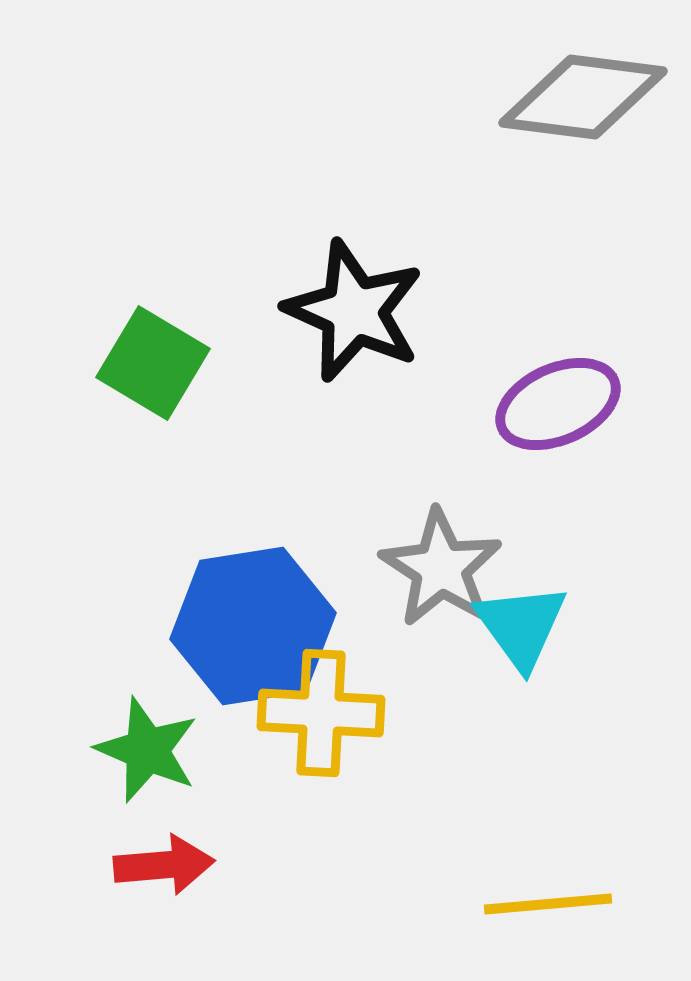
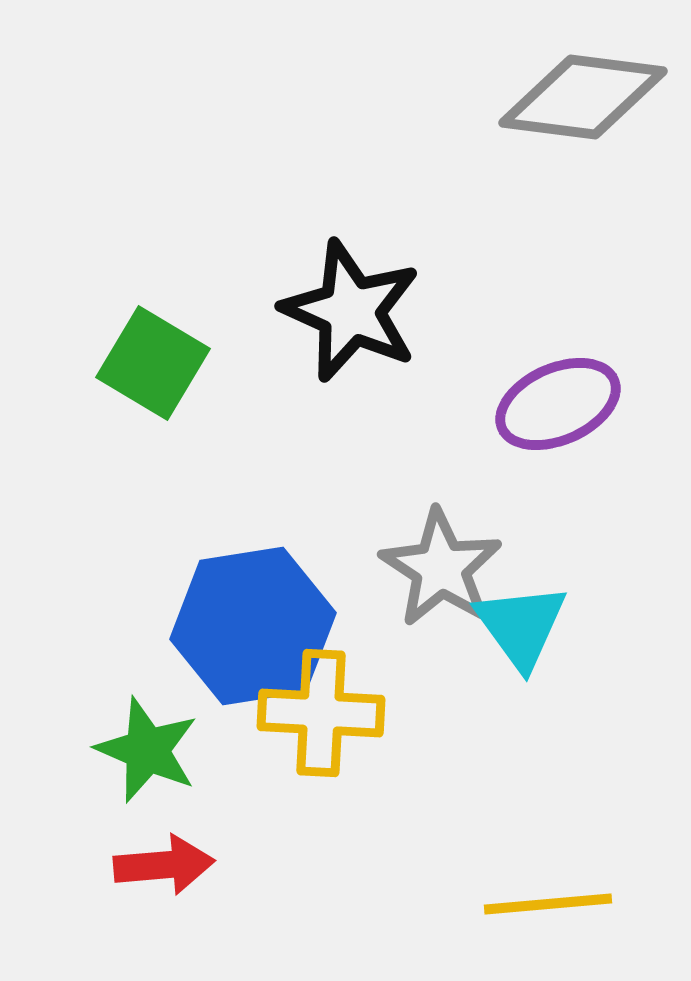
black star: moved 3 px left
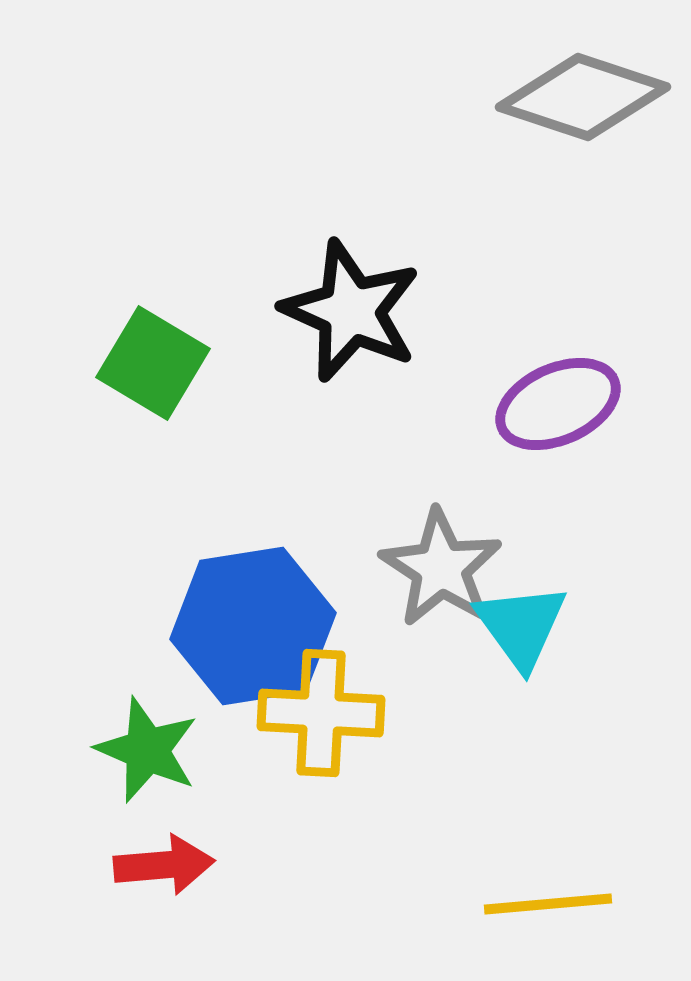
gray diamond: rotated 11 degrees clockwise
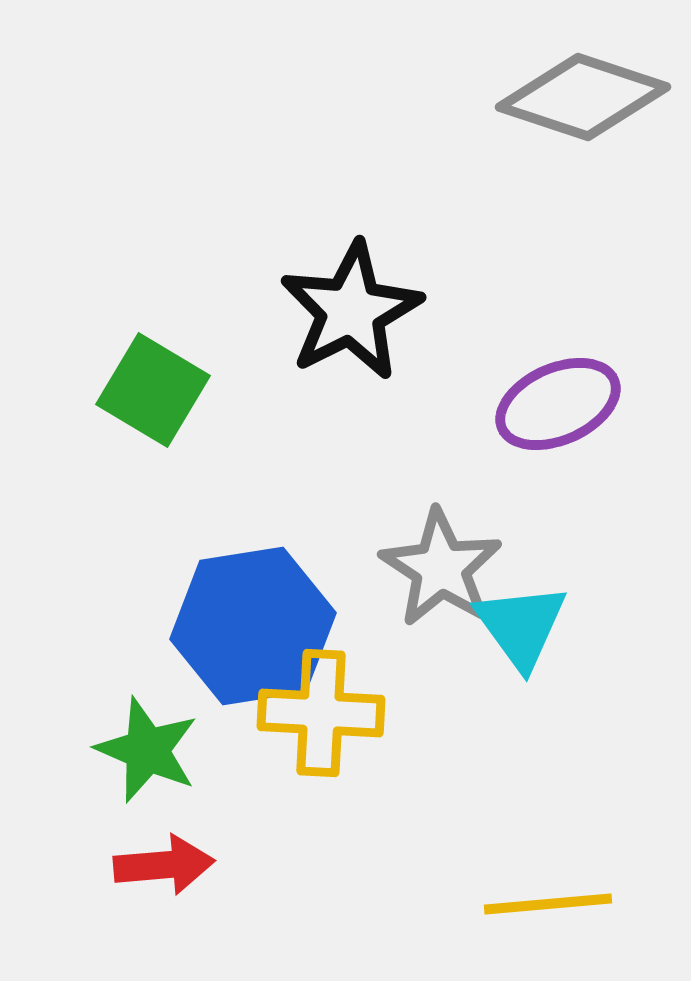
black star: rotated 21 degrees clockwise
green square: moved 27 px down
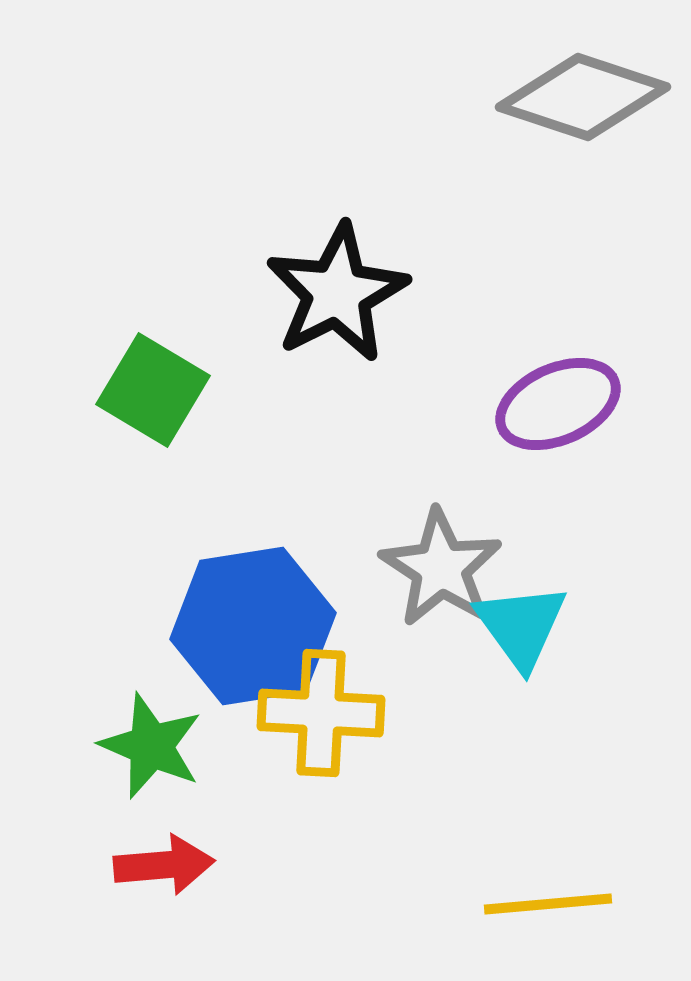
black star: moved 14 px left, 18 px up
green star: moved 4 px right, 4 px up
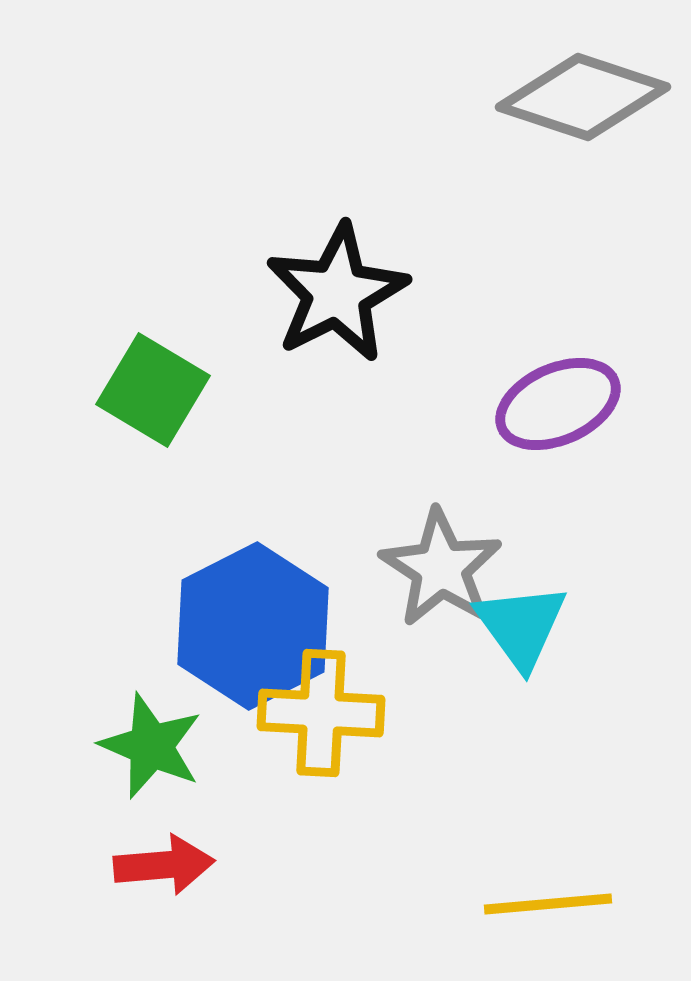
blue hexagon: rotated 18 degrees counterclockwise
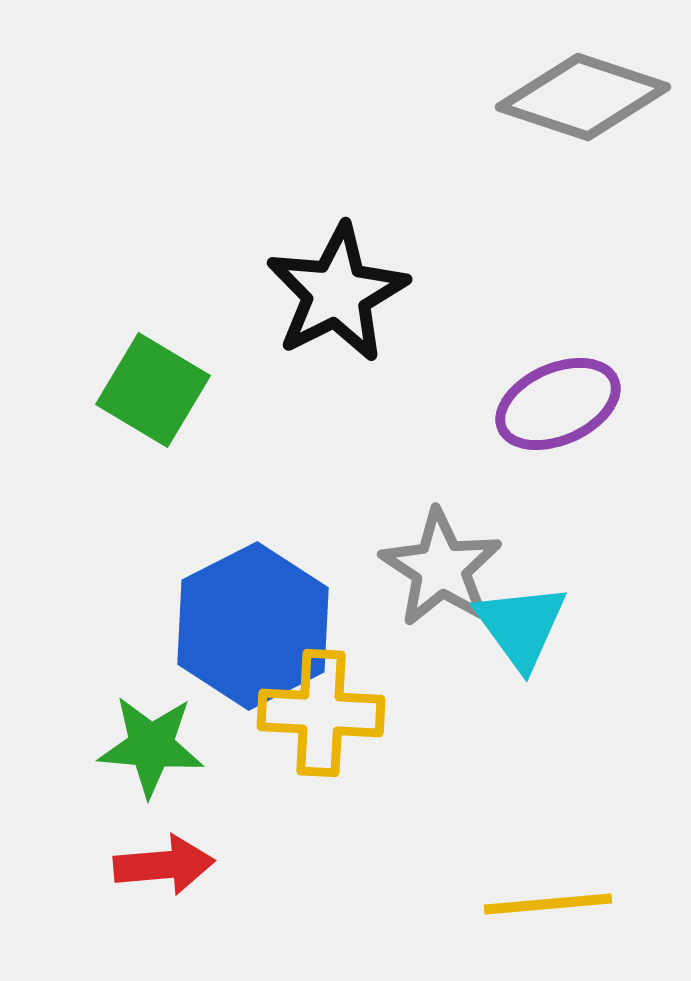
green star: rotated 18 degrees counterclockwise
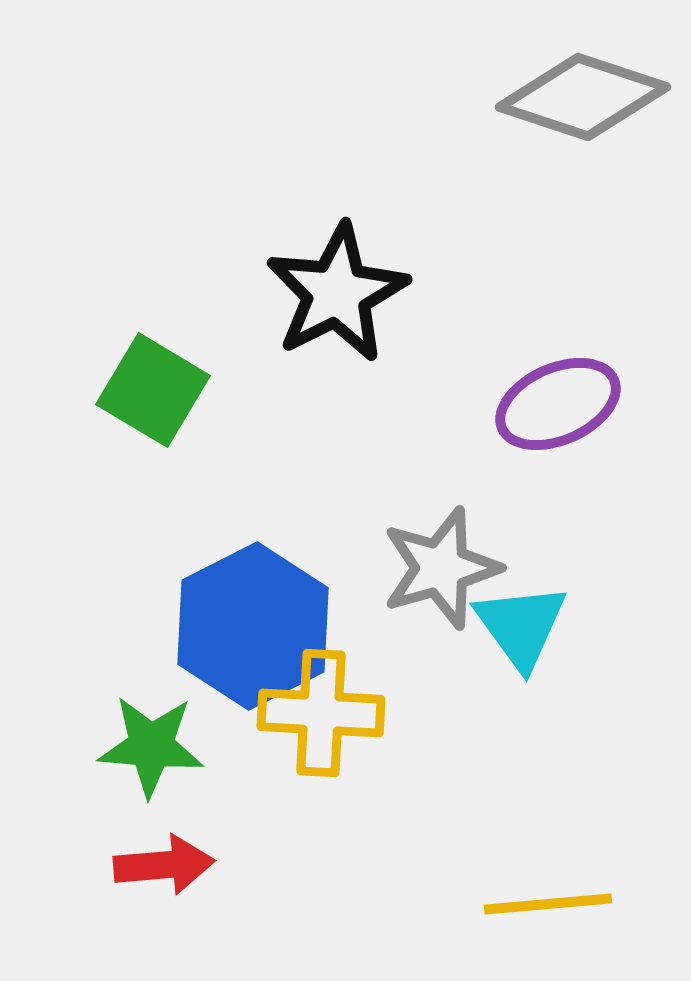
gray star: rotated 23 degrees clockwise
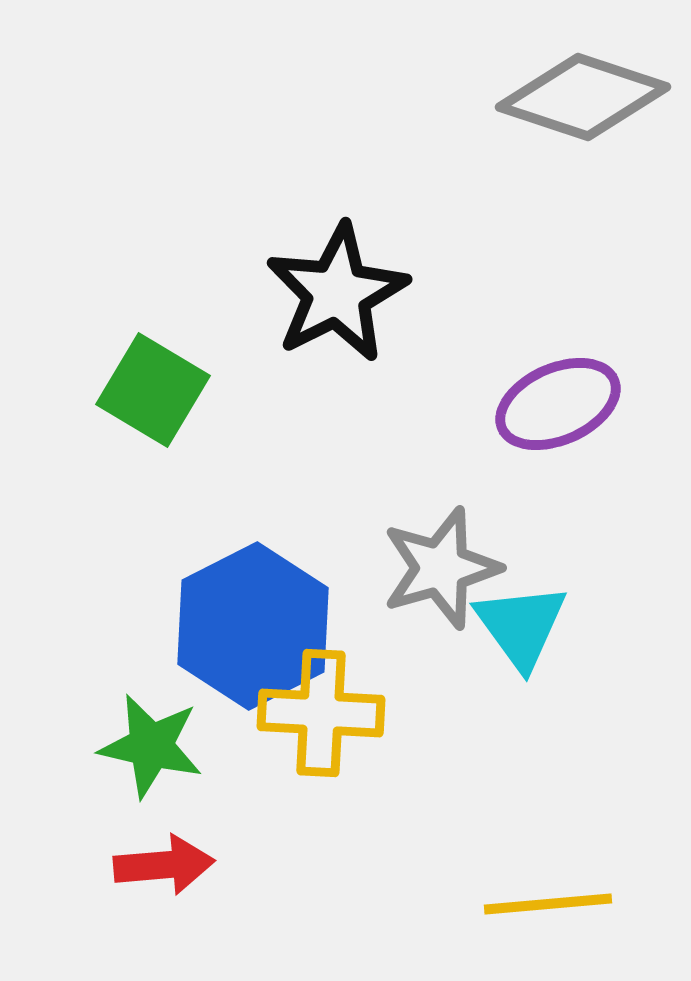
green star: rotated 8 degrees clockwise
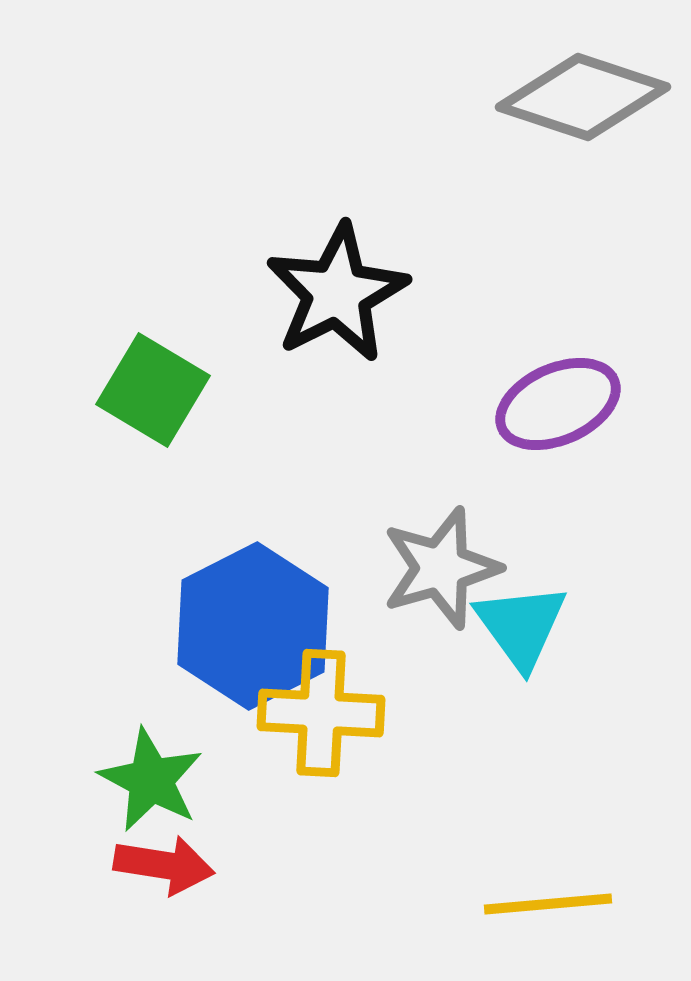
green star: moved 34 px down; rotated 15 degrees clockwise
red arrow: rotated 14 degrees clockwise
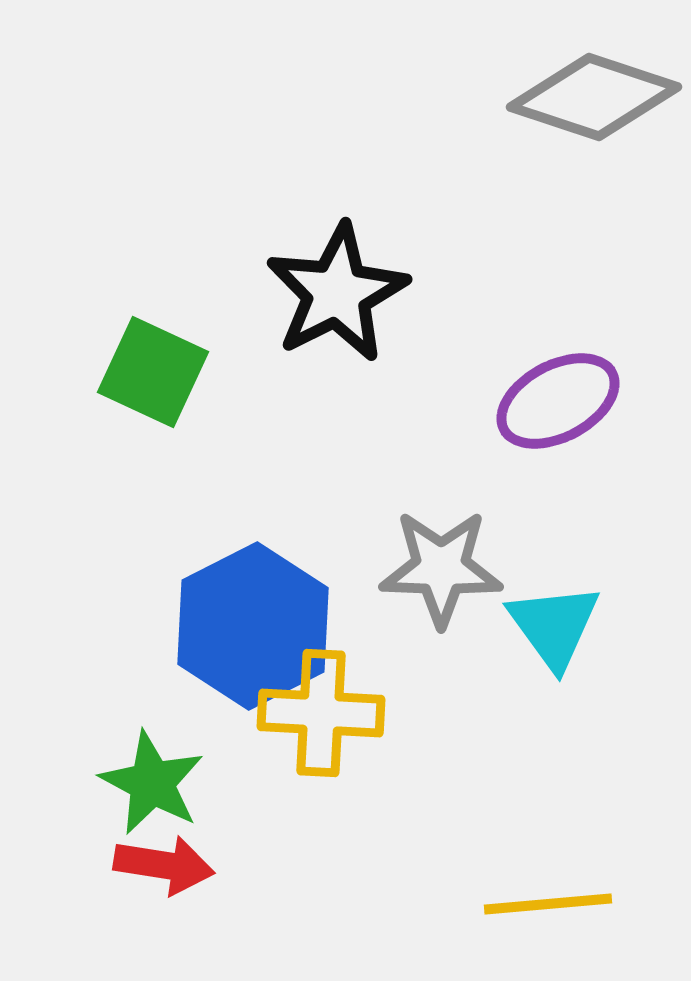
gray diamond: moved 11 px right
green square: moved 18 px up; rotated 6 degrees counterclockwise
purple ellipse: moved 3 px up; rotated 4 degrees counterclockwise
gray star: rotated 18 degrees clockwise
cyan triangle: moved 33 px right
green star: moved 1 px right, 3 px down
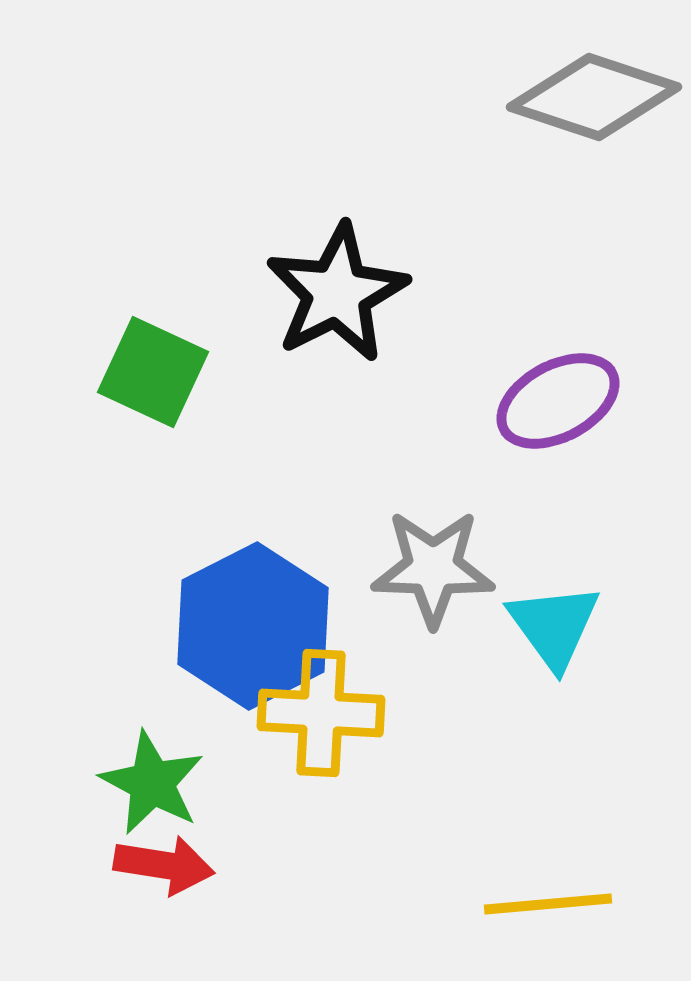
gray star: moved 8 px left
